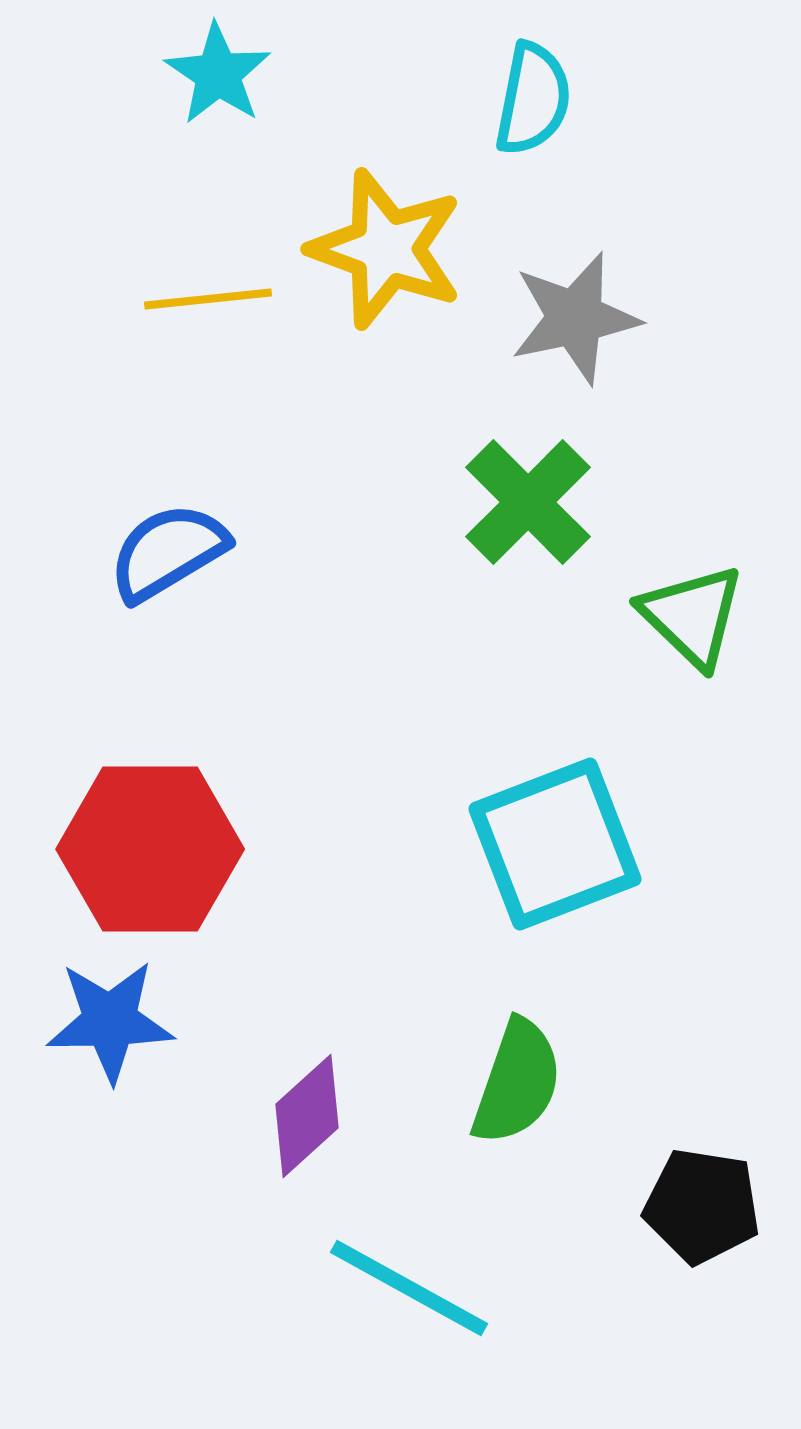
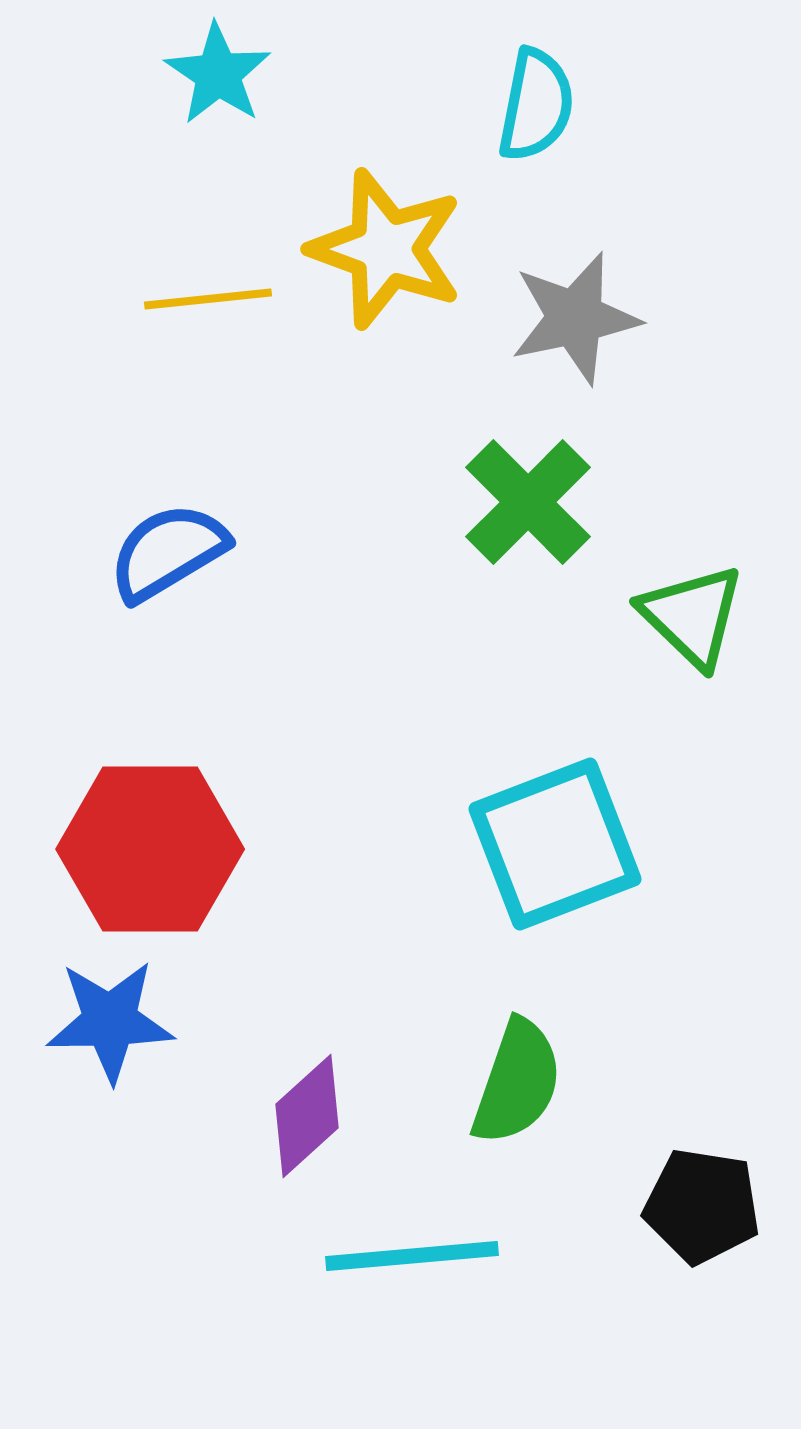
cyan semicircle: moved 3 px right, 6 px down
cyan line: moved 3 px right, 32 px up; rotated 34 degrees counterclockwise
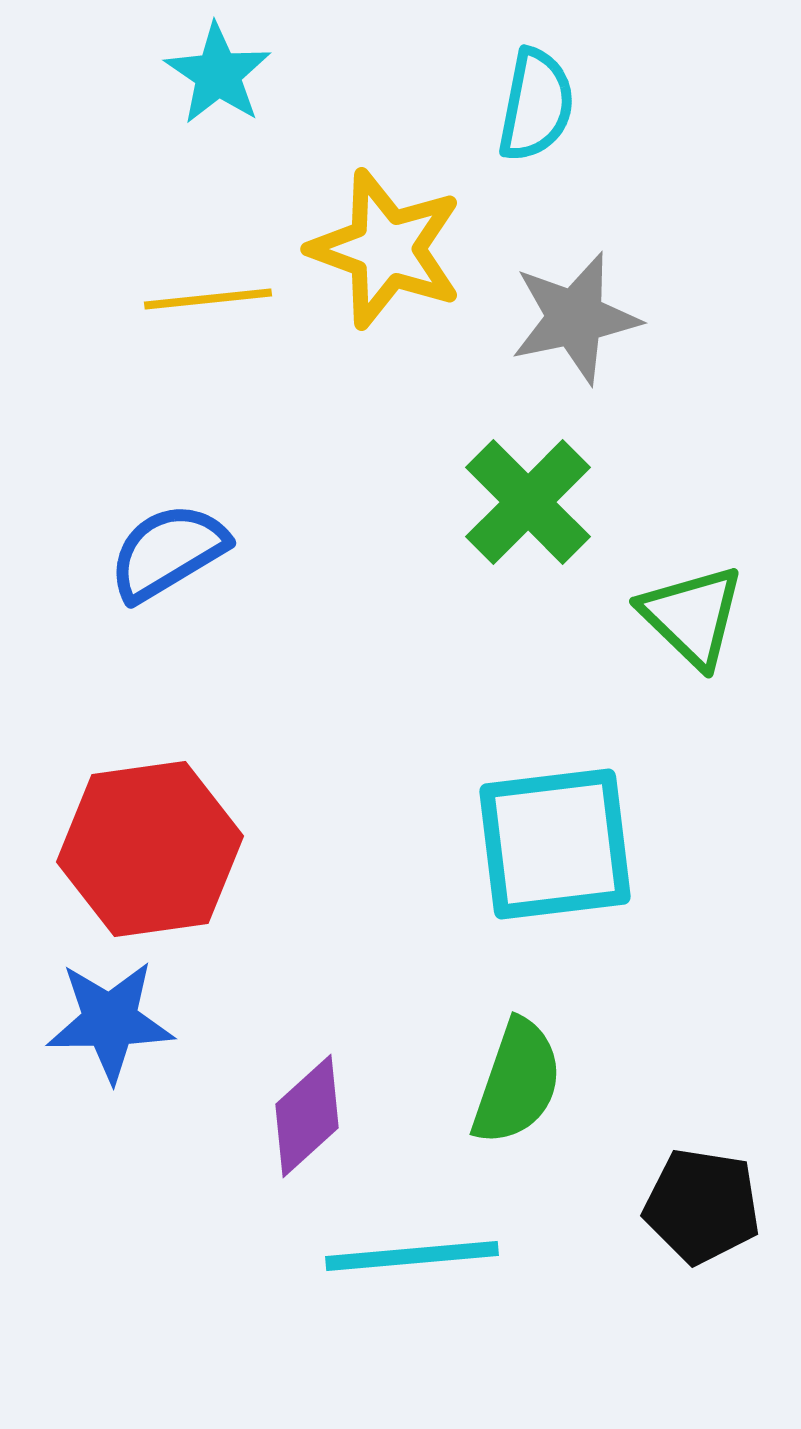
cyan square: rotated 14 degrees clockwise
red hexagon: rotated 8 degrees counterclockwise
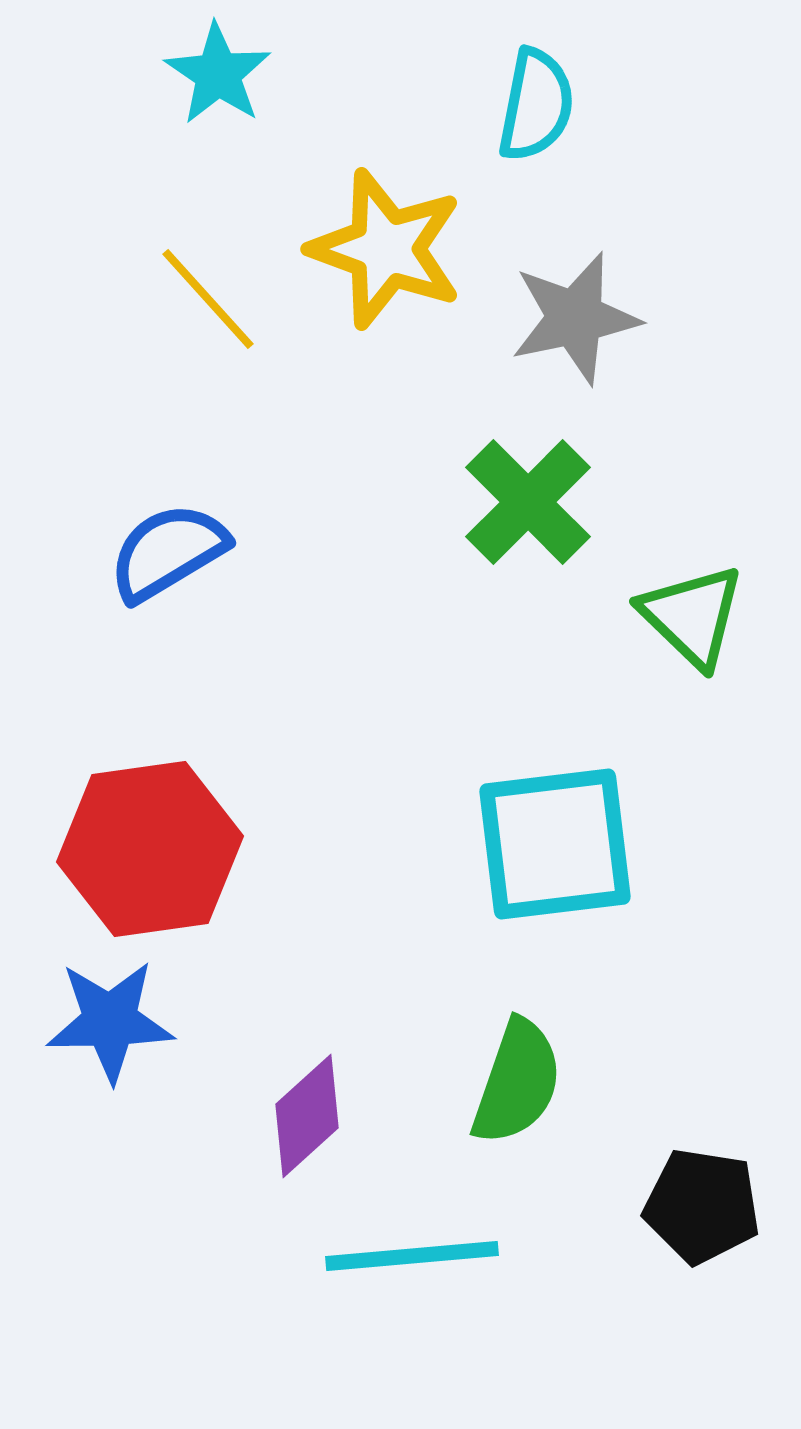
yellow line: rotated 54 degrees clockwise
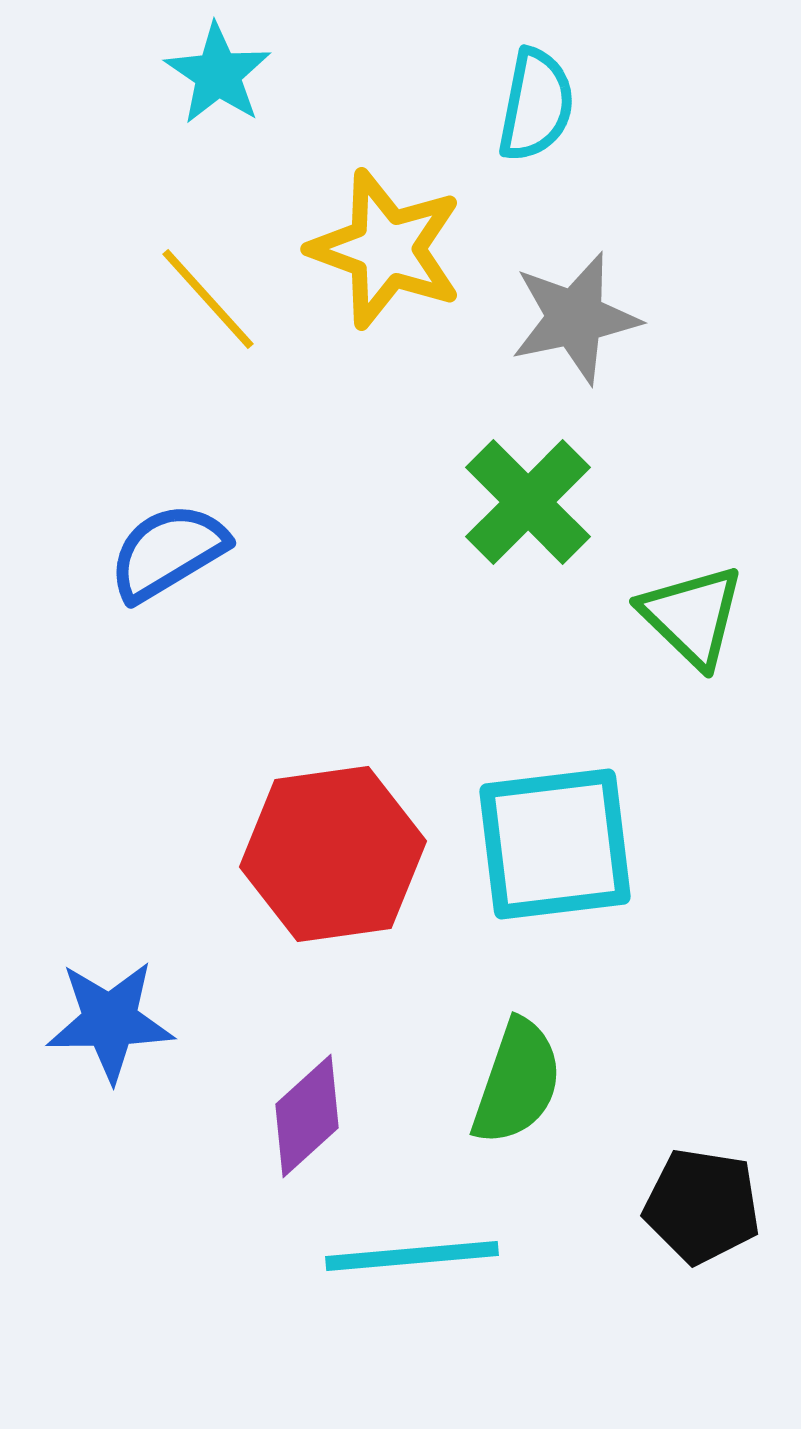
red hexagon: moved 183 px right, 5 px down
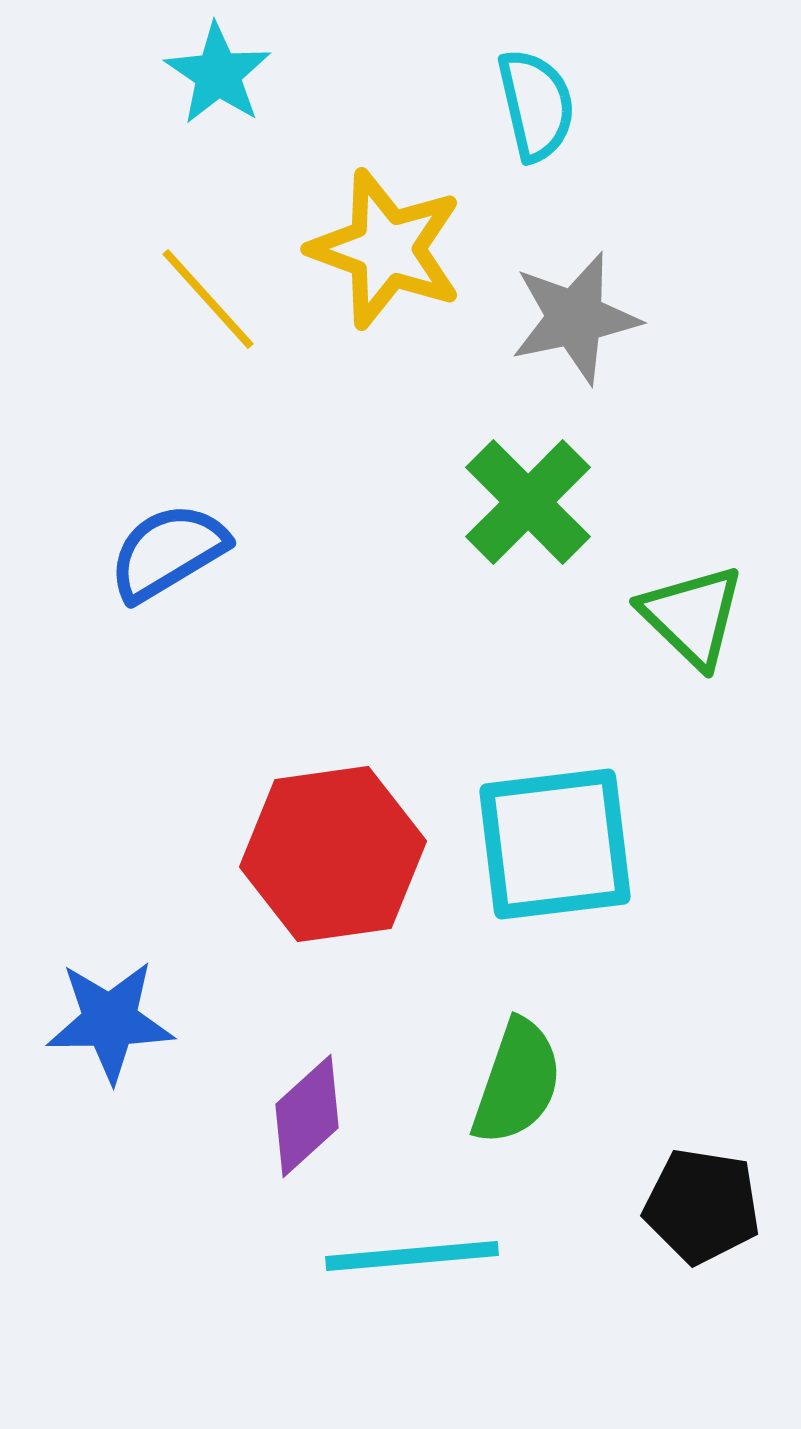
cyan semicircle: rotated 24 degrees counterclockwise
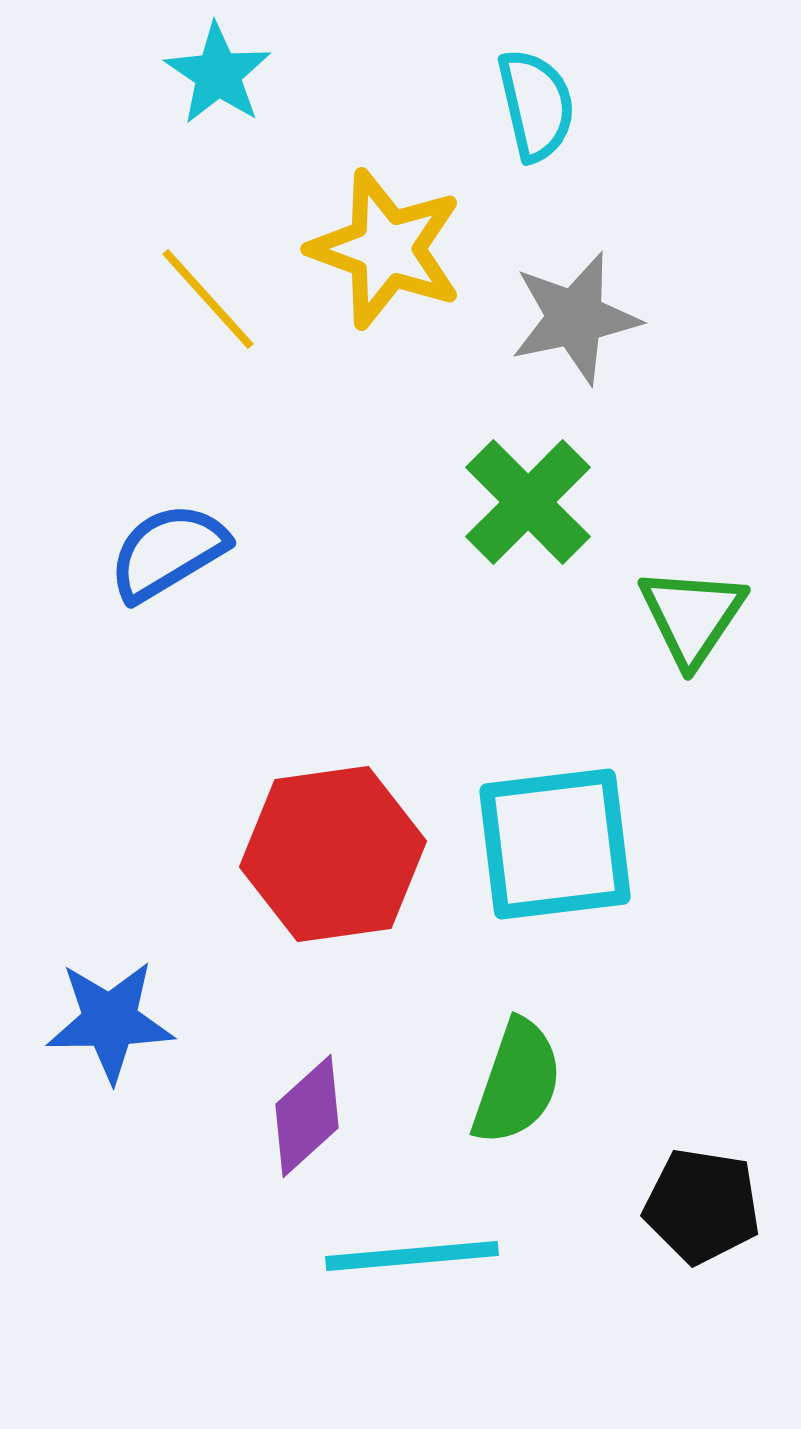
green triangle: rotated 20 degrees clockwise
